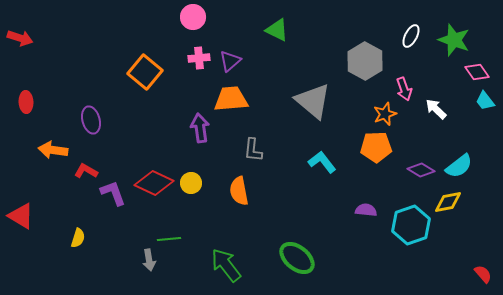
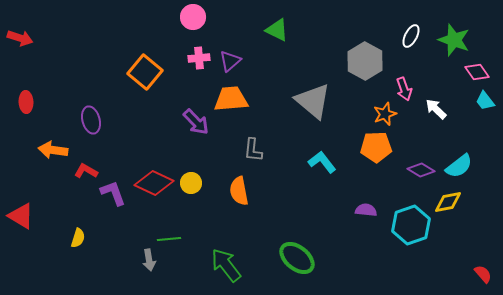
purple arrow: moved 4 px left, 6 px up; rotated 144 degrees clockwise
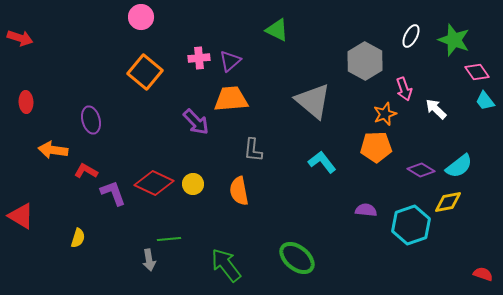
pink circle: moved 52 px left
yellow circle: moved 2 px right, 1 px down
red semicircle: rotated 30 degrees counterclockwise
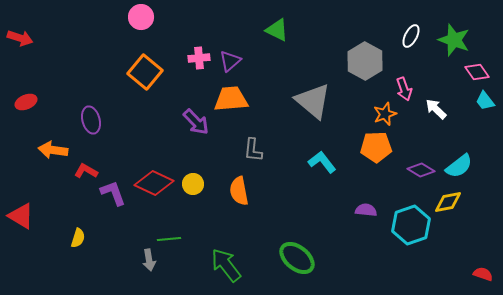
red ellipse: rotated 70 degrees clockwise
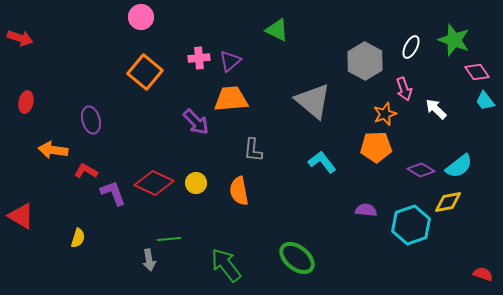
white ellipse: moved 11 px down
red ellipse: rotated 55 degrees counterclockwise
yellow circle: moved 3 px right, 1 px up
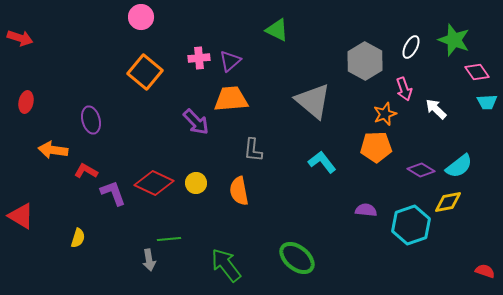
cyan trapezoid: moved 2 px right, 1 px down; rotated 55 degrees counterclockwise
red semicircle: moved 2 px right, 3 px up
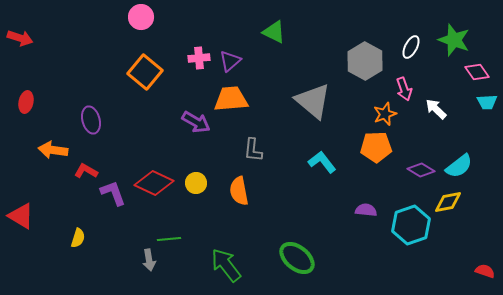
green triangle: moved 3 px left, 2 px down
purple arrow: rotated 16 degrees counterclockwise
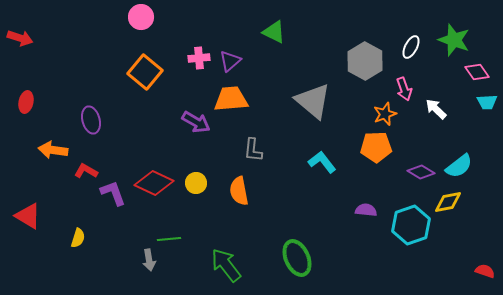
purple diamond: moved 2 px down
red triangle: moved 7 px right
green ellipse: rotated 27 degrees clockwise
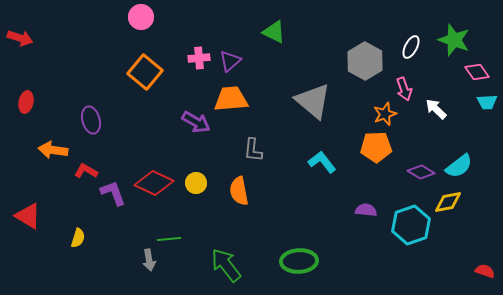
green ellipse: moved 2 px right, 3 px down; rotated 69 degrees counterclockwise
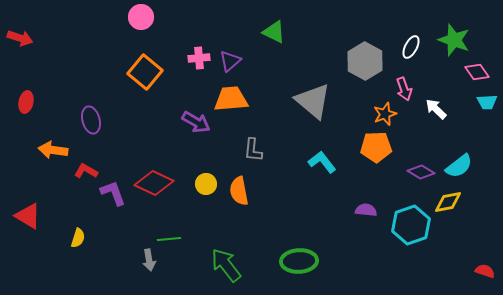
yellow circle: moved 10 px right, 1 px down
